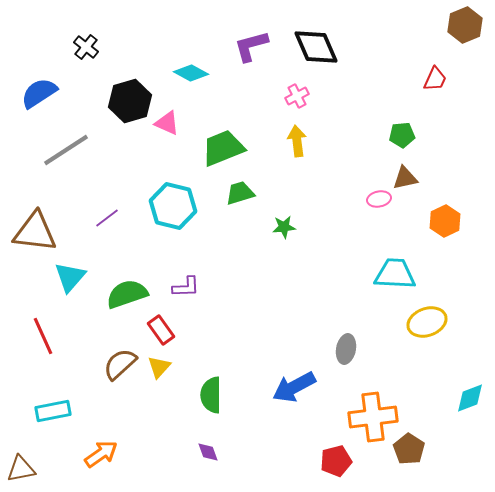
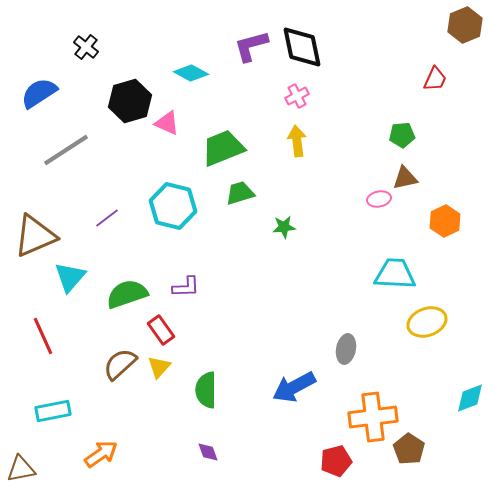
black diamond at (316, 47): moved 14 px left; rotated 12 degrees clockwise
brown triangle at (35, 232): moved 4 px down; rotated 30 degrees counterclockwise
green semicircle at (211, 395): moved 5 px left, 5 px up
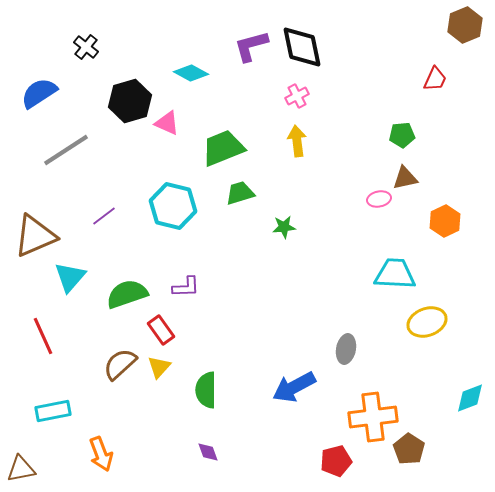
purple line at (107, 218): moved 3 px left, 2 px up
orange arrow at (101, 454): rotated 104 degrees clockwise
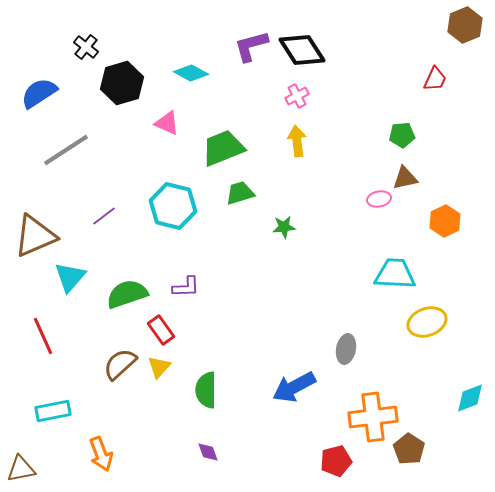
black diamond at (302, 47): moved 3 px down; rotated 21 degrees counterclockwise
black hexagon at (130, 101): moved 8 px left, 18 px up
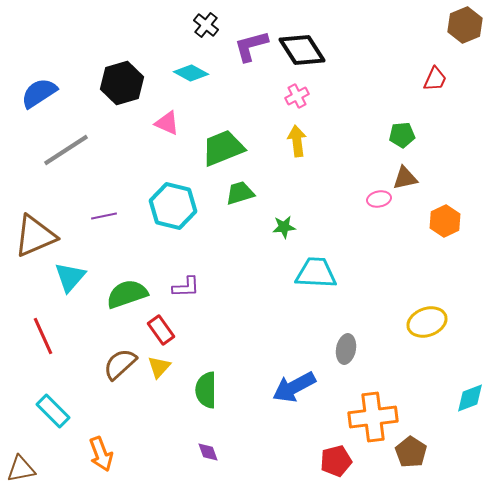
black cross at (86, 47): moved 120 px right, 22 px up
purple line at (104, 216): rotated 25 degrees clockwise
cyan trapezoid at (395, 274): moved 79 px left, 1 px up
cyan rectangle at (53, 411): rotated 56 degrees clockwise
brown pentagon at (409, 449): moved 2 px right, 3 px down
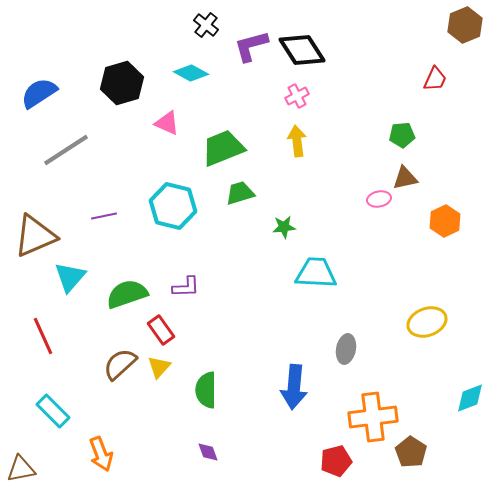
blue arrow at (294, 387): rotated 57 degrees counterclockwise
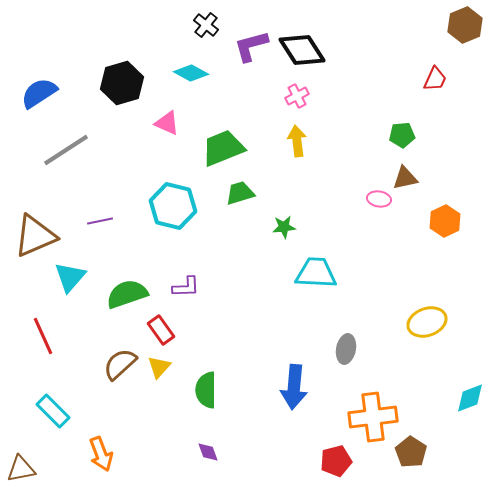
pink ellipse at (379, 199): rotated 20 degrees clockwise
purple line at (104, 216): moved 4 px left, 5 px down
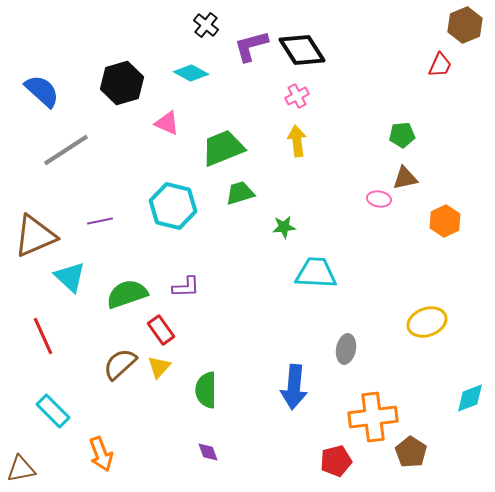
red trapezoid at (435, 79): moved 5 px right, 14 px up
blue semicircle at (39, 93): moved 3 px right, 2 px up; rotated 75 degrees clockwise
cyan triangle at (70, 277): rotated 28 degrees counterclockwise
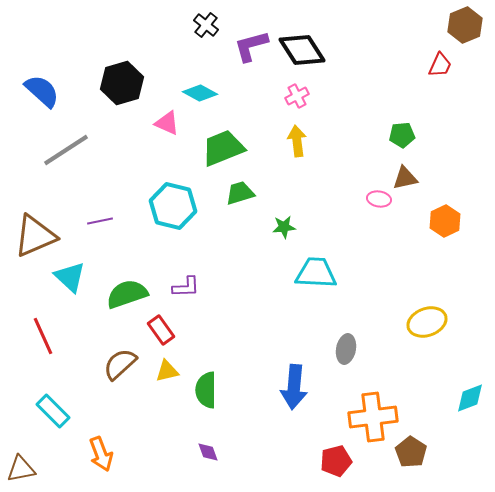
cyan diamond at (191, 73): moved 9 px right, 20 px down
yellow triangle at (159, 367): moved 8 px right, 4 px down; rotated 35 degrees clockwise
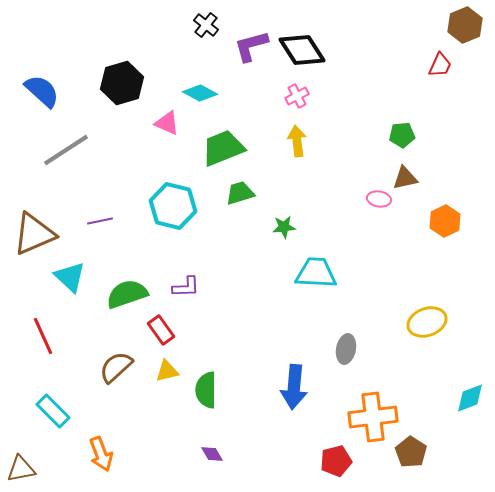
brown triangle at (35, 236): moved 1 px left, 2 px up
brown semicircle at (120, 364): moved 4 px left, 3 px down
purple diamond at (208, 452): moved 4 px right, 2 px down; rotated 10 degrees counterclockwise
